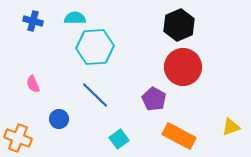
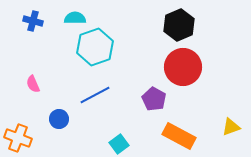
cyan hexagon: rotated 15 degrees counterclockwise
blue line: rotated 72 degrees counterclockwise
cyan square: moved 5 px down
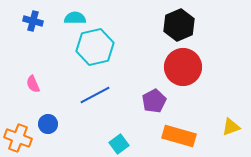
cyan hexagon: rotated 6 degrees clockwise
purple pentagon: moved 2 px down; rotated 15 degrees clockwise
blue circle: moved 11 px left, 5 px down
orange rectangle: rotated 12 degrees counterclockwise
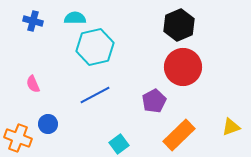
orange rectangle: moved 1 px up; rotated 60 degrees counterclockwise
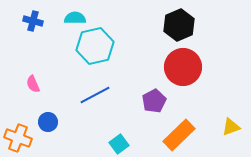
cyan hexagon: moved 1 px up
blue circle: moved 2 px up
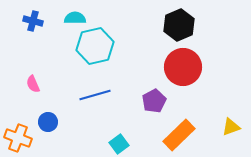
blue line: rotated 12 degrees clockwise
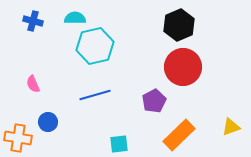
orange cross: rotated 12 degrees counterclockwise
cyan square: rotated 30 degrees clockwise
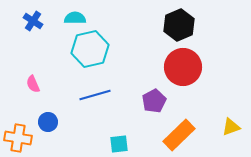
blue cross: rotated 18 degrees clockwise
cyan hexagon: moved 5 px left, 3 px down
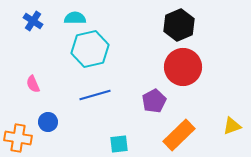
yellow triangle: moved 1 px right, 1 px up
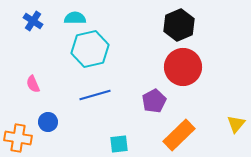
yellow triangle: moved 4 px right, 2 px up; rotated 30 degrees counterclockwise
